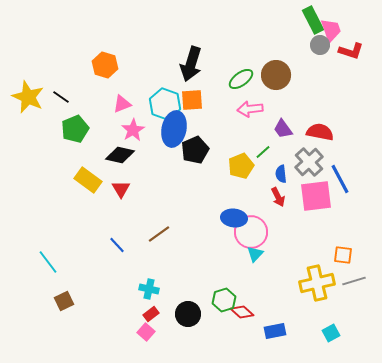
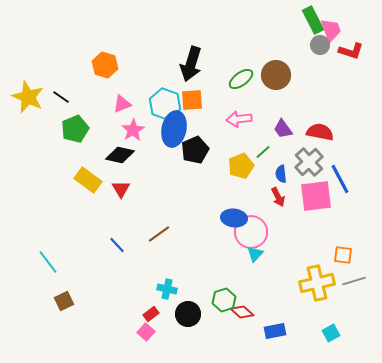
pink arrow at (250, 109): moved 11 px left, 10 px down
cyan cross at (149, 289): moved 18 px right
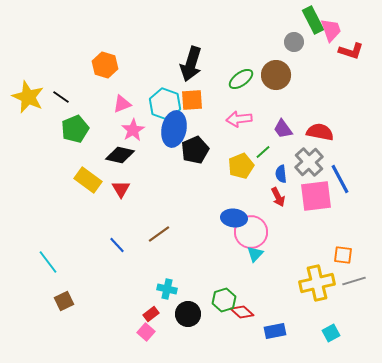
gray circle at (320, 45): moved 26 px left, 3 px up
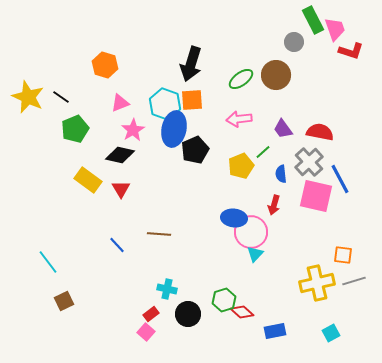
pink trapezoid at (331, 30): moved 4 px right, 1 px up
pink triangle at (122, 104): moved 2 px left, 1 px up
pink square at (316, 196): rotated 20 degrees clockwise
red arrow at (278, 197): moved 4 px left, 8 px down; rotated 42 degrees clockwise
brown line at (159, 234): rotated 40 degrees clockwise
